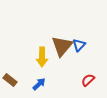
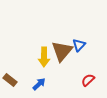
brown triangle: moved 5 px down
yellow arrow: moved 2 px right
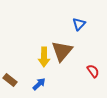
blue triangle: moved 21 px up
red semicircle: moved 5 px right, 9 px up; rotated 96 degrees clockwise
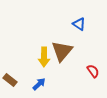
blue triangle: rotated 40 degrees counterclockwise
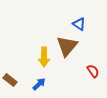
brown triangle: moved 5 px right, 5 px up
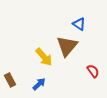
yellow arrow: rotated 42 degrees counterclockwise
brown rectangle: rotated 24 degrees clockwise
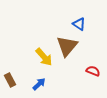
red semicircle: rotated 32 degrees counterclockwise
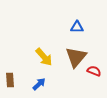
blue triangle: moved 2 px left, 3 px down; rotated 32 degrees counterclockwise
brown triangle: moved 9 px right, 11 px down
red semicircle: moved 1 px right
brown rectangle: rotated 24 degrees clockwise
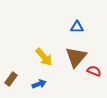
brown rectangle: moved 1 px right, 1 px up; rotated 40 degrees clockwise
blue arrow: rotated 24 degrees clockwise
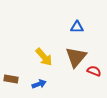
brown rectangle: rotated 64 degrees clockwise
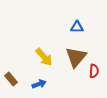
red semicircle: rotated 72 degrees clockwise
brown rectangle: rotated 40 degrees clockwise
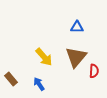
blue arrow: rotated 104 degrees counterclockwise
